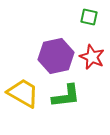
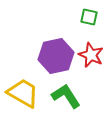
red star: moved 1 px left, 2 px up
green L-shape: rotated 116 degrees counterclockwise
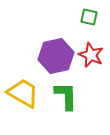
green L-shape: rotated 32 degrees clockwise
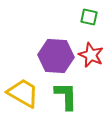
purple hexagon: rotated 16 degrees clockwise
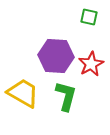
red star: moved 9 px down; rotated 20 degrees clockwise
green L-shape: rotated 16 degrees clockwise
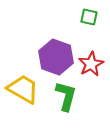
purple hexagon: moved 1 px down; rotated 16 degrees clockwise
yellow trapezoid: moved 4 px up
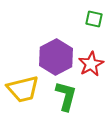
green square: moved 5 px right, 2 px down
purple hexagon: rotated 12 degrees clockwise
yellow trapezoid: rotated 136 degrees clockwise
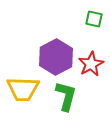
yellow trapezoid: rotated 16 degrees clockwise
